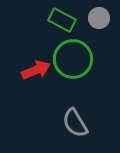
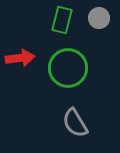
green rectangle: rotated 76 degrees clockwise
green circle: moved 5 px left, 9 px down
red arrow: moved 16 px left, 12 px up; rotated 16 degrees clockwise
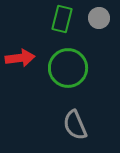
green rectangle: moved 1 px up
gray semicircle: moved 2 px down; rotated 8 degrees clockwise
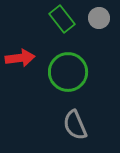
green rectangle: rotated 52 degrees counterclockwise
green circle: moved 4 px down
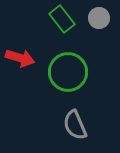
red arrow: rotated 24 degrees clockwise
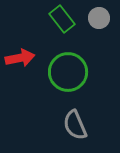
red arrow: rotated 28 degrees counterclockwise
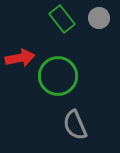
green circle: moved 10 px left, 4 px down
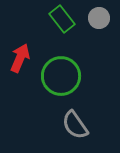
red arrow: rotated 56 degrees counterclockwise
green circle: moved 3 px right
gray semicircle: rotated 12 degrees counterclockwise
